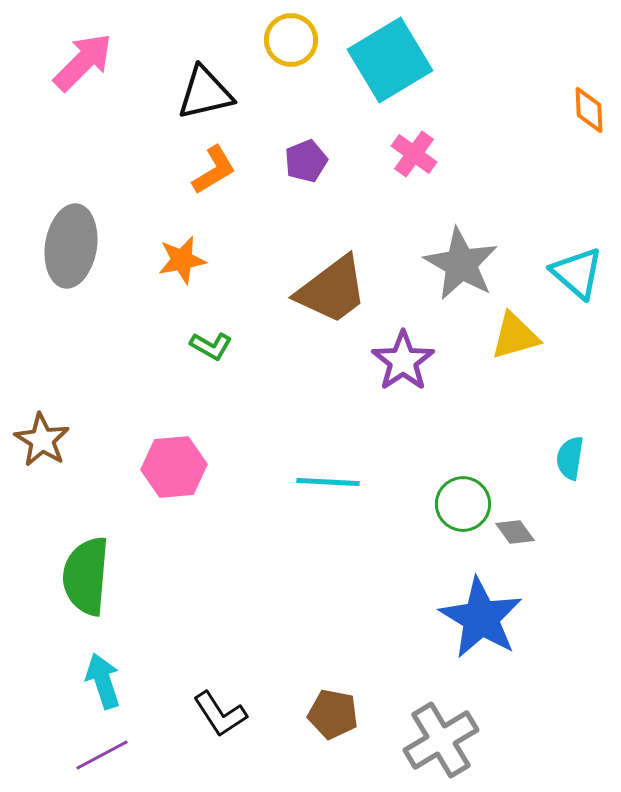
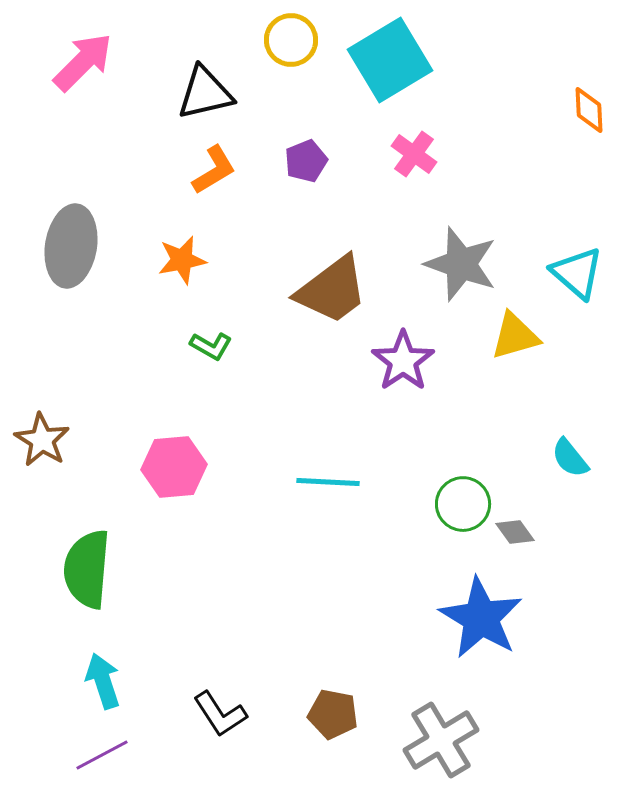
gray star: rotated 10 degrees counterclockwise
cyan semicircle: rotated 48 degrees counterclockwise
green semicircle: moved 1 px right, 7 px up
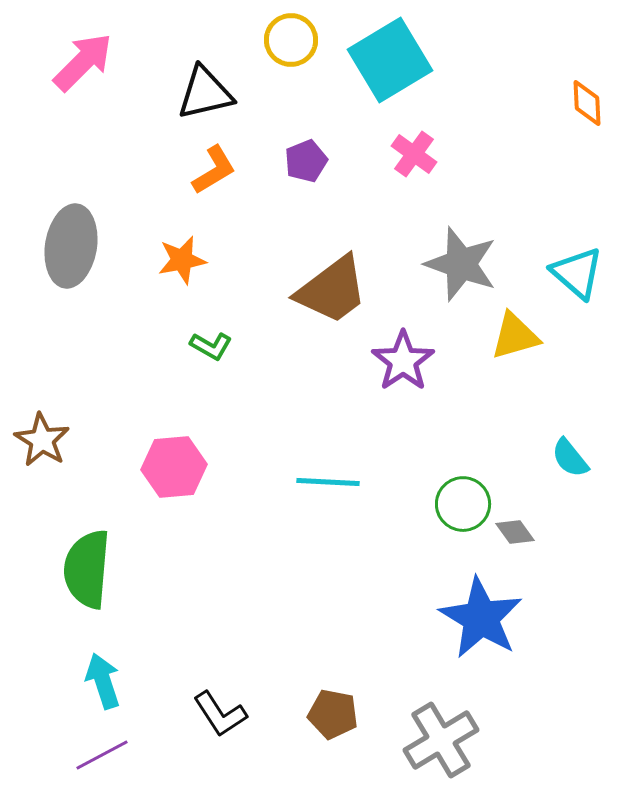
orange diamond: moved 2 px left, 7 px up
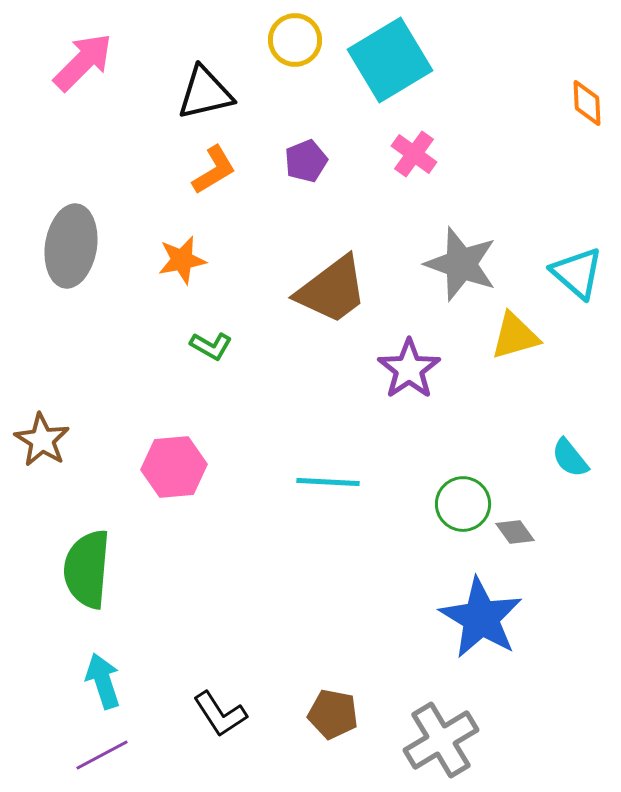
yellow circle: moved 4 px right
purple star: moved 6 px right, 8 px down
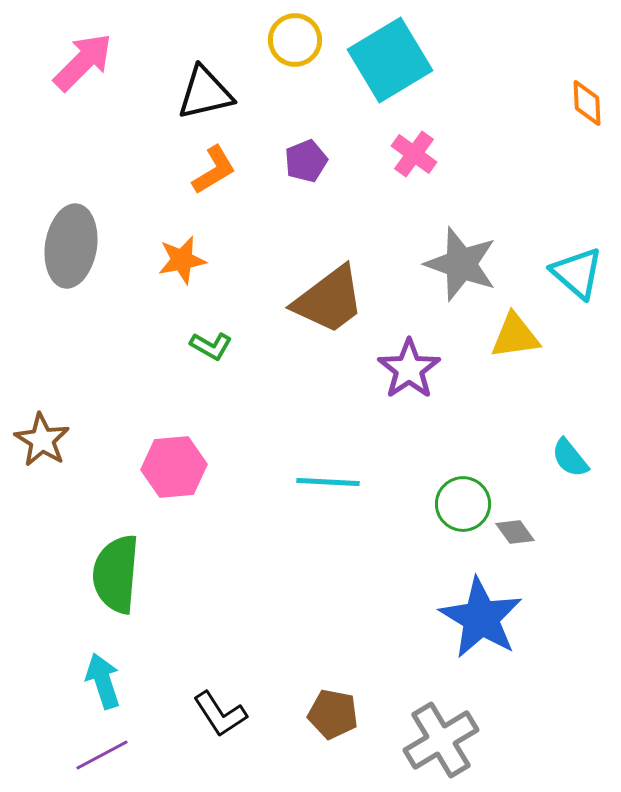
brown trapezoid: moved 3 px left, 10 px down
yellow triangle: rotated 8 degrees clockwise
green semicircle: moved 29 px right, 5 px down
